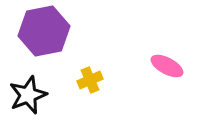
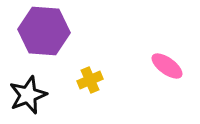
purple hexagon: rotated 15 degrees clockwise
pink ellipse: rotated 8 degrees clockwise
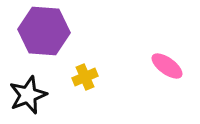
yellow cross: moved 5 px left, 3 px up
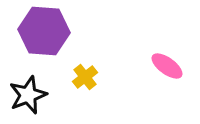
yellow cross: rotated 15 degrees counterclockwise
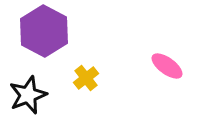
purple hexagon: rotated 24 degrees clockwise
yellow cross: moved 1 px right, 1 px down
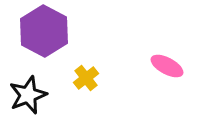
pink ellipse: rotated 8 degrees counterclockwise
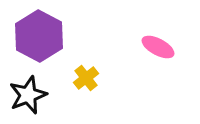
purple hexagon: moved 5 px left, 5 px down
pink ellipse: moved 9 px left, 19 px up
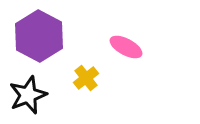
pink ellipse: moved 32 px left
